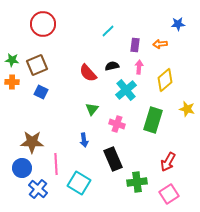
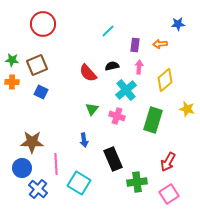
pink cross: moved 8 px up
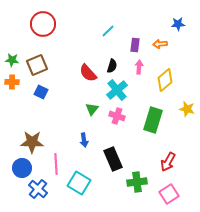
black semicircle: rotated 120 degrees clockwise
cyan cross: moved 9 px left
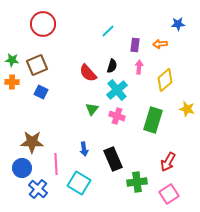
blue arrow: moved 9 px down
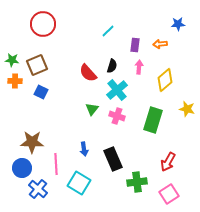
orange cross: moved 3 px right, 1 px up
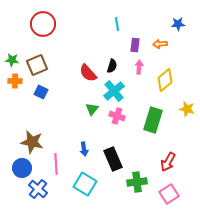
cyan line: moved 9 px right, 7 px up; rotated 56 degrees counterclockwise
cyan cross: moved 3 px left, 1 px down
brown star: rotated 10 degrees clockwise
cyan square: moved 6 px right, 1 px down
